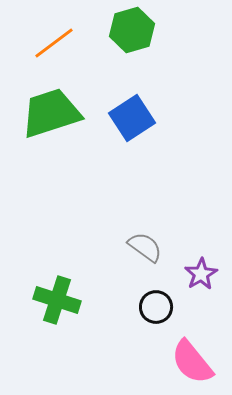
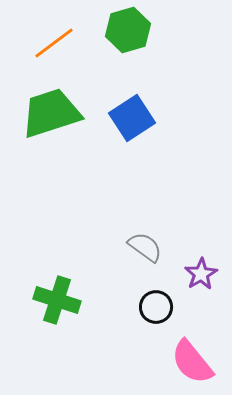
green hexagon: moved 4 px left
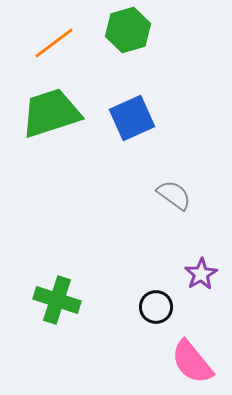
blue square: rotated 9 degrees clockwise
gray semicircle: moved 29 px right, 52 px up
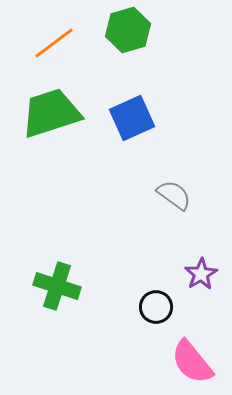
green cross: moved 14 px up
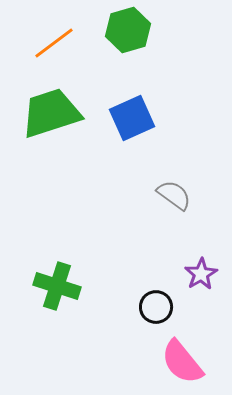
pink semicircle: moved 10 px left
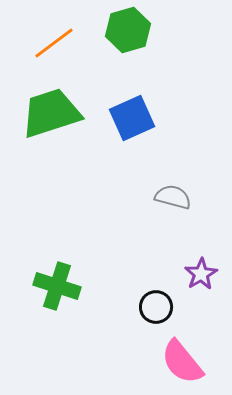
gray semicircle: moved 1 px left, 2 px down; rotated 21 degrees counterclockwise
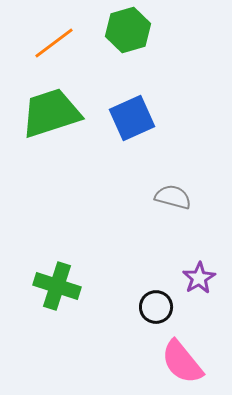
purple star: moved 2 px left, 4 px down
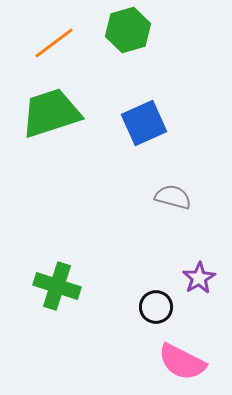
blue square: moved 12 px right, 5 px down
pink semicircle: rotated 24 degrees counterclockwise
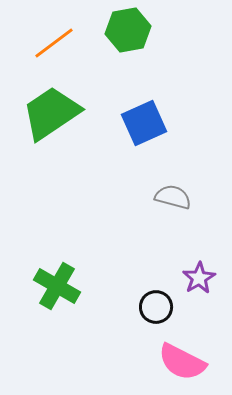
green hexagon: rotated 6 degrees clockwise
green trapezoid: rotated 16 degrees counterclockwise
green cross: rotated 12 degrees clockwise
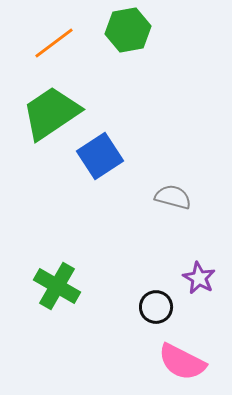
blue square: moved 44 px left, 33 px down; rotated 9 degrees counterclockwise
purple star: rotated 12 degrees counterclockwise
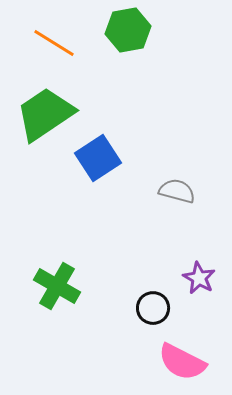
orange line: rotated 69 degrees clockwise
green trapezoid: moved 6 px left, 1 px down
blue square: moved 2 px left, 2 px down
gray semicircle: moved 4 px right, 6 px up
black circle: moved 3 px left, 1 px down
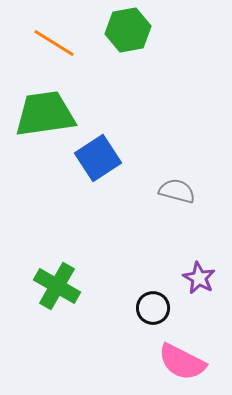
green trapezoid: rotated 26 degrees clockwise
